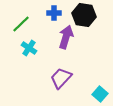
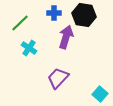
green line: moved 1 px left, 1 px up
purple trapezoid: moved 3 px left
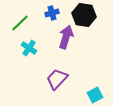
blue cross: moved 2 px left; rotated 16 degrees counterclockwise
purple trapezoid: moved 1 px left, 1 px down
cyan square: moved 5 px left, 1 px down; rotated 21 degrees clockwise
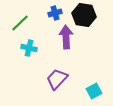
blue cross: moved 3 px right
purple arrow: rotated 20 degrees counterclockwise
cyan cross: rotated 21 degrees counterclockwise
cyan square: moved 1 px left, 4 px up
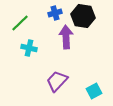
black hexagon: moved 1 px left, 1 px down
purple trapezoid: moved 2 px down
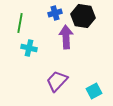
green line: rotated 36 degrees counterclockwise
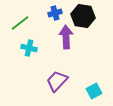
green line: rotated 42 degrees clockwise
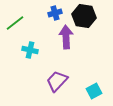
black hexagon: moved 1 px right
green line: moved 5 px left
cyan cross: moved 1 px right, 2 px down
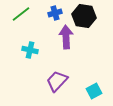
green line: moved 6 px right, 9 px up
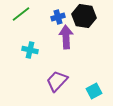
blue cross: moved 3 px right, 4 px down
